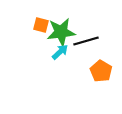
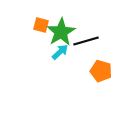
green star: rotated 24 degrees counterclockwise
orange pentagon: rotated 15 degrees counterclockwise
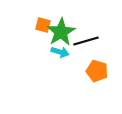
orange square: moved 2 px right
cyan arrow: rotated 60 degrees clockwise
orange pentagon: moved 4 px left
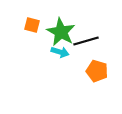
orange square: moved 11 px left
green star: rotated 12 degrees counterclockwise
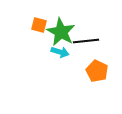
orange square: moved 7 px right
black line: rotated 10 degrees clockwise
orange pentagon: rotated 10 degrees clockwise
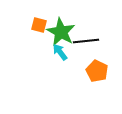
cyan arrow: rotated 144 degrees counterclockwise
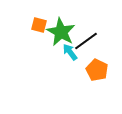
black line: rotated 30 degrees counterclockwise
cyan arrow: moved 10 px right
orange pentagon: moved 1 px up
